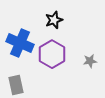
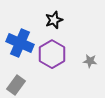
gray star: rotated 16 degrees clockwise
gray rectangle: rotated 48 degrees clockwise
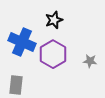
blue cross: moved 2 px right, 1 px up
purple hexagon: moved 1 px right
gray rectangle: rotated 30 degrees counterclockwise
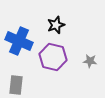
black star: moved 2 px right, 5 px down
blue cross: moved 3 px left, 1 px up
purple hexagon: moved 3 px down; rotated 16 degrees counterclockwise
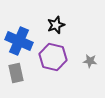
gray rectangle: moved 12 px up; rotated 18 degrees counterclockwise
